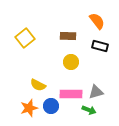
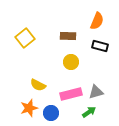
orange semicircle: rotated 60 degrees clockwise
pink rectangle: rotated 15 degrees counterclockwise
blue circle: moved 7 px down
green arrow: moved 2 px down; rotated 56 degrees counterclockwise
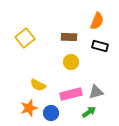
brown rectangle: moved 1 px right, 1 px down
